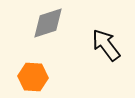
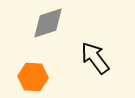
black arrow: moved 11 px left, 13 px down
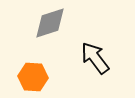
gray diamond: moved 2 px right
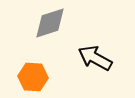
black arrow: rotated 24 degrees counterclockwise
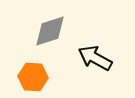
gray diamond: moved 8 px down
